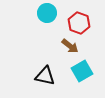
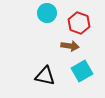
brown arrow: rotated 30 degrees counterclockwise
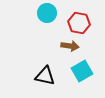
red hexagon: rotated 10 degrees counterclockwise
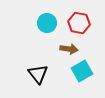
cyan circle: moved 10 px down
brown arrow: moved 1 px left, 3 px down
black triangle: moved 7 px left, 2 px up; rotated 40 degrees clockwise
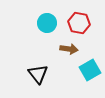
cyan square: moved 8 px right, 1 px up
